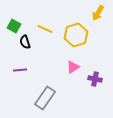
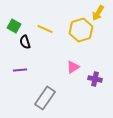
yellow hexagon: moved 5 px right, 5 px up
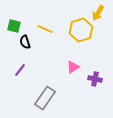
green square: rotated 16 degrees counterclockwise
purple line: rotated 48 degrees counterclockwise
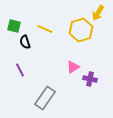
purple line: rotated 64 degrees counterclockwise
purple cross: moved 5 px left
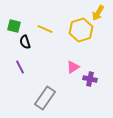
purple line: moved 3 px up
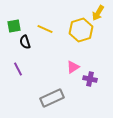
green square: rotated 24 degrees counterclockwise
purple line: moved 2 px left, 2 px down
gray rectangle: moved 7 px right; rotated 30 degrees clockwise
